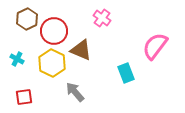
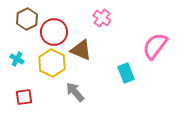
red circle: moved 1 px down
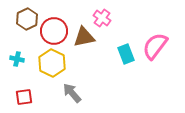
red circle: moved 1 px up
brown triangle: moved 3 px right, 13 px up; rotated 35 degrees counterclockwise
cyan cross: rotated 16 degrees counterclockwise
cyan rectangle: moved 19 px up
gray arrow: moved 3 px left, 1 px down
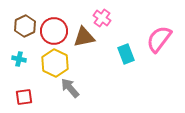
brown hexagon: moved 2 px left, 7 px down
pink semicircle: moved 4 px right, 7 px up
cyan cross: moved 2 px right
yellow hexagon: moved 3 px right
gray arrow: moved 2 px left, 5 px up
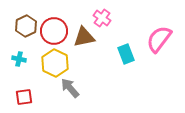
brown hexagon: moved 1 px right
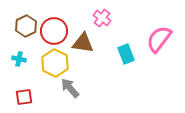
brown triangle: moved 1 px left, 6 px down; rotated 20 degrees clockwise
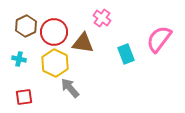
red circle: moved 1 px down
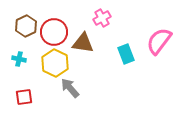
pink cross: rotated 24 degrees clockwise
pink semicircle: moved 2 px down
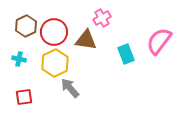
brown triangle: moved 3 px right, 3 px up
yellow hexagon: rotated 8 degrees clockwise
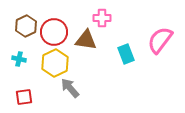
pink cross: rotated 30 degrees clockwise
pink semicircle: moved 1 px right, 1 px up
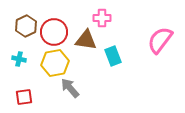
cyan rectangle: moved 13 px left, 2 px down
yellow hexagon: rotated 16 degrees clockwise
